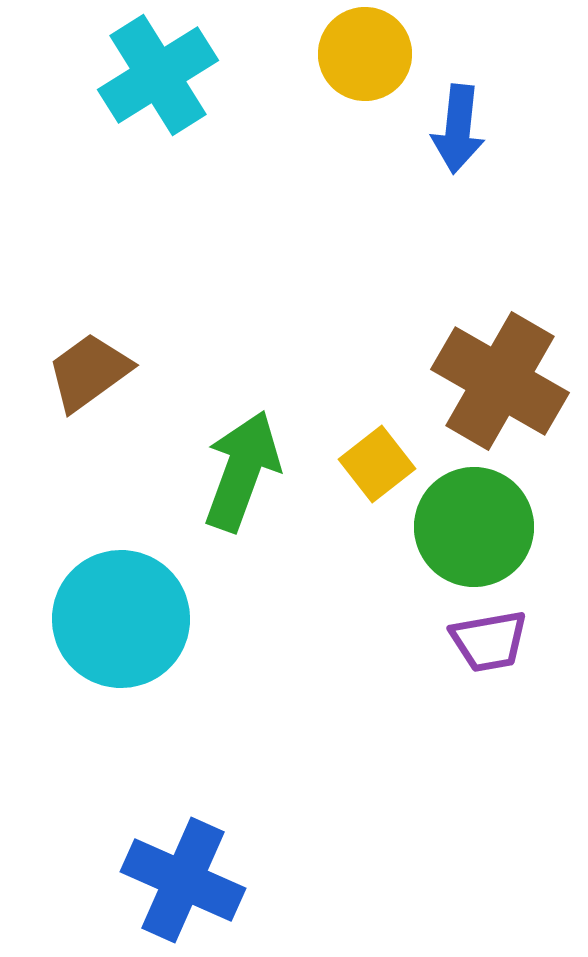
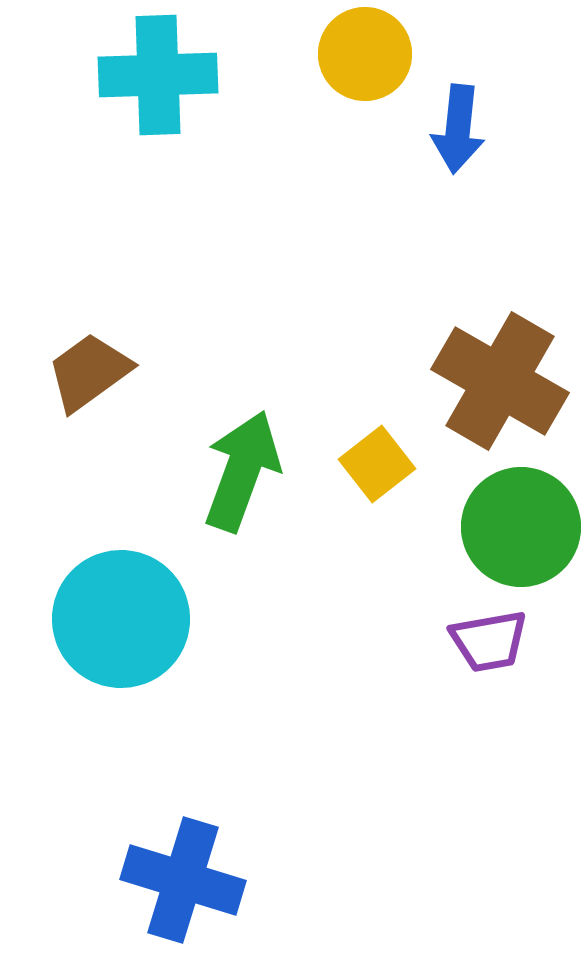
cyan cross: rotated 30 degrees clockwise
green circle: moved 47 px right
blue cross: rotated 7 degrees counterclockwise
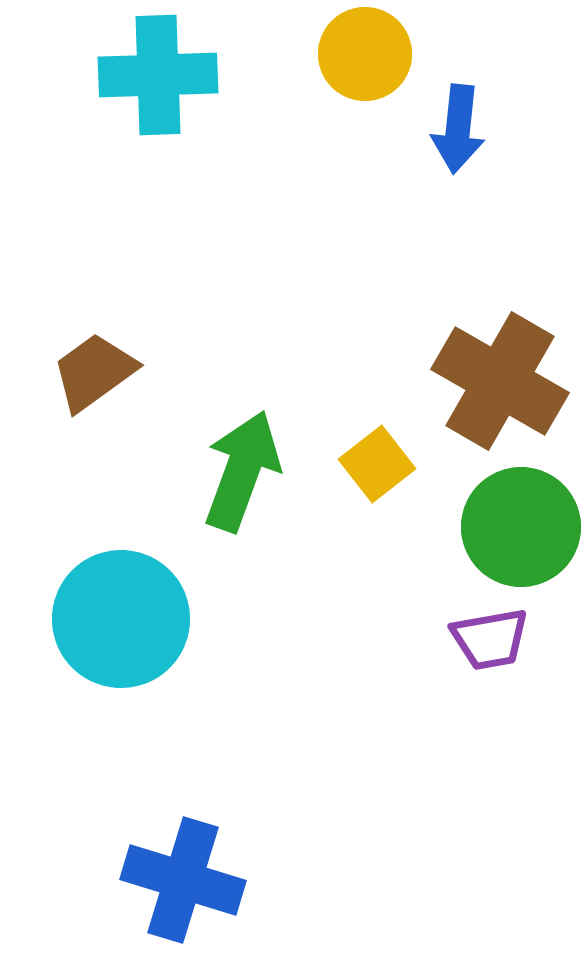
brown trapezoid: moved 5 px right
purple trapezoid: moved 1 px right, 2 px up
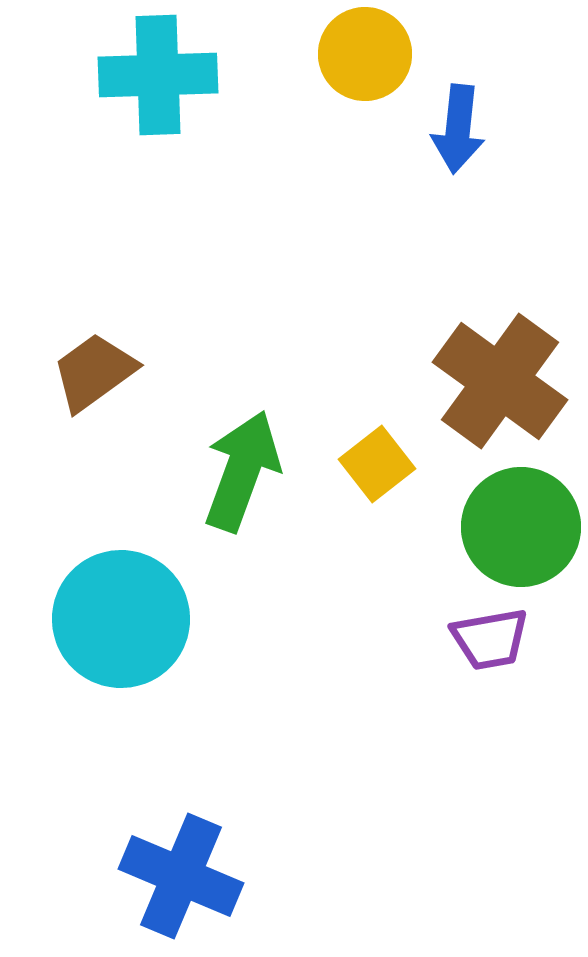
brown cross: rotated 6 degrees clockwise
blue cross: moved 2 px left, 4 px up; rotated 6 degrees clockwise
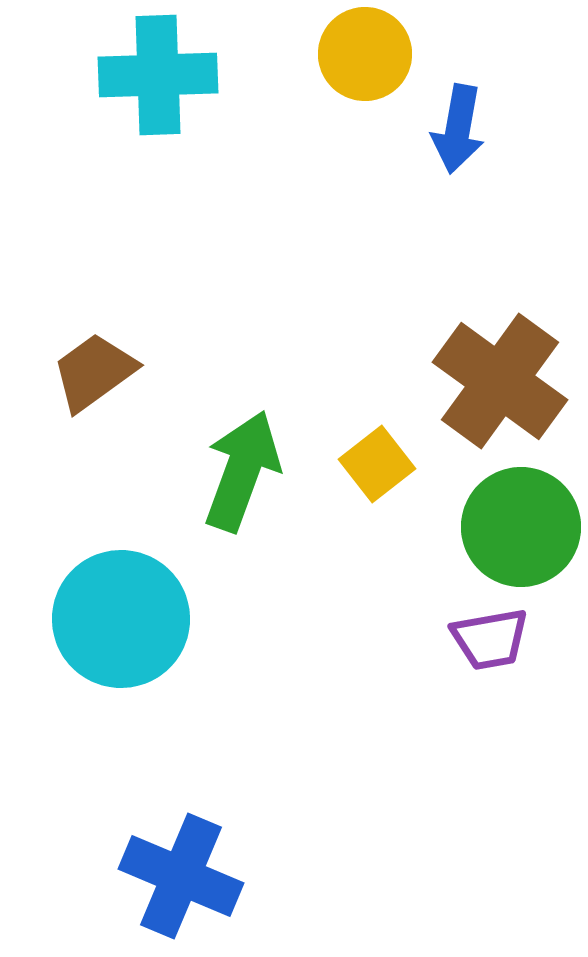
blue arrow: rotated 4 degrees clockwise
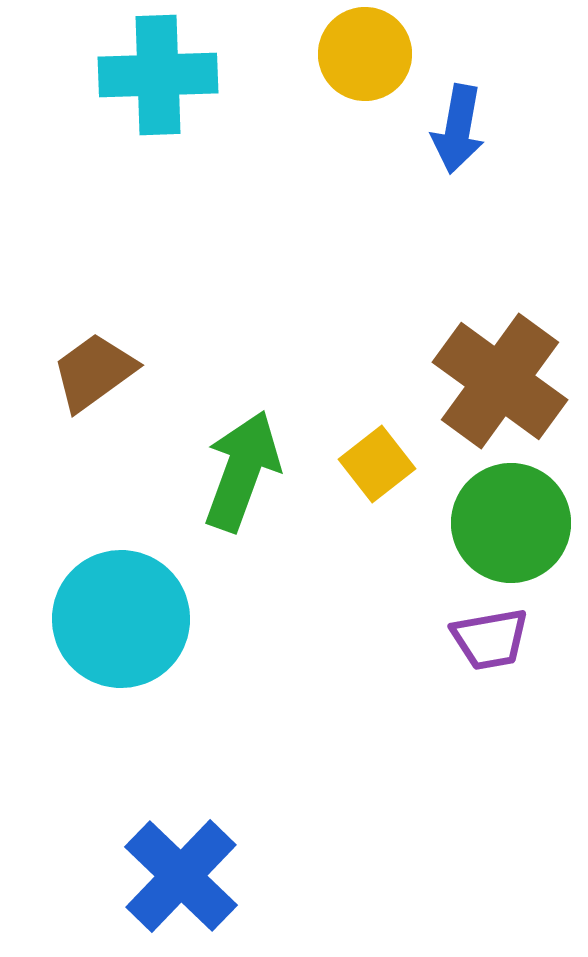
green circle: moved 10 px left, 4 px up
blue cross: rotated 21 degrees clockwise
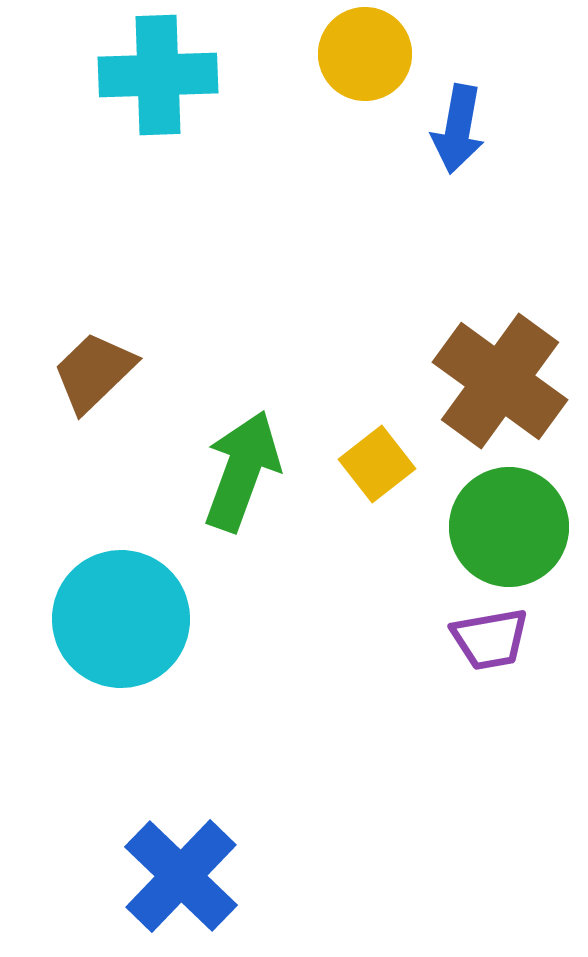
brown trapezoid: rotated 8 degrees counterclockwise
green circle: moved 2 px left, 4 px down
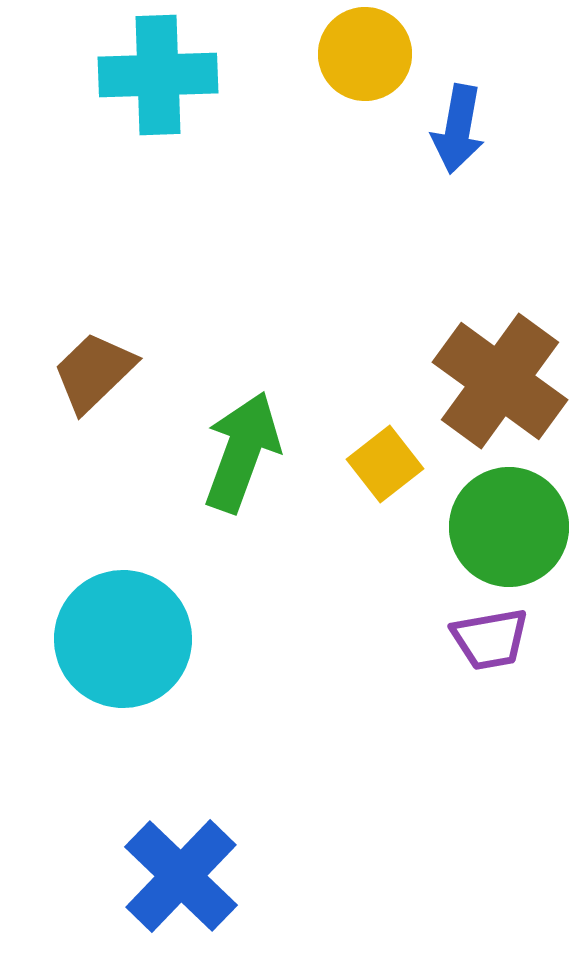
yellow square: moved 8 px right
green arrow: moved 19 px up
cyan circle: moved 2 px right, 20 px down
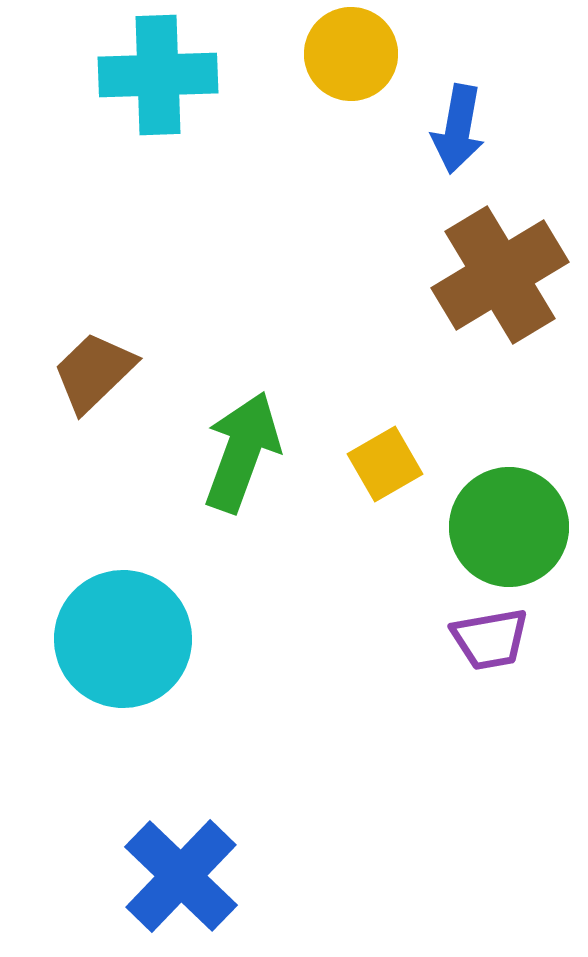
yellow circle: moved 14 px left
brown cross: moved 106 px up; rotated 23 degrees clockwise
yellow square: rotated 8 degrees clockwise
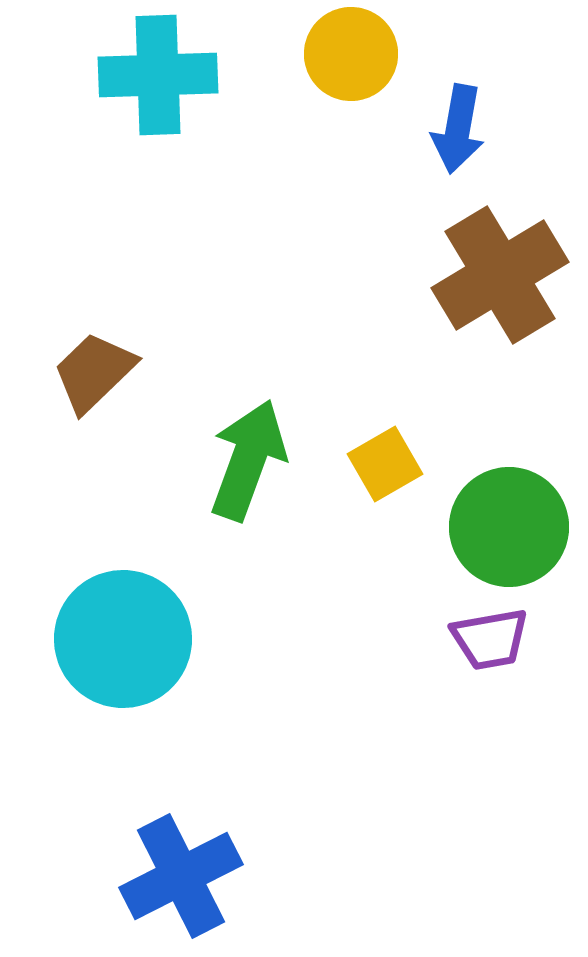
green arrow: moved 6 px right, 8 px down
blue cross: rotated 19 degrees clockwise
